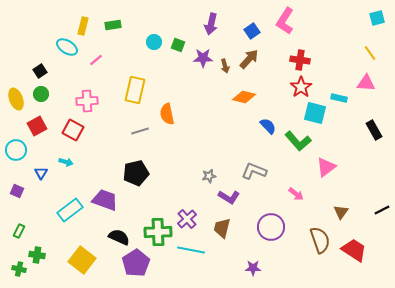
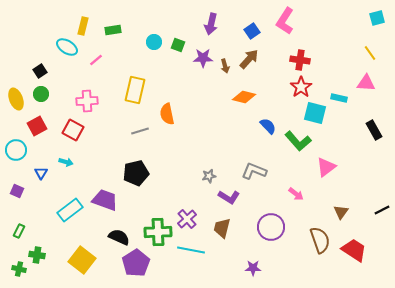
green rectangle at (113, 25): moved 5 px down
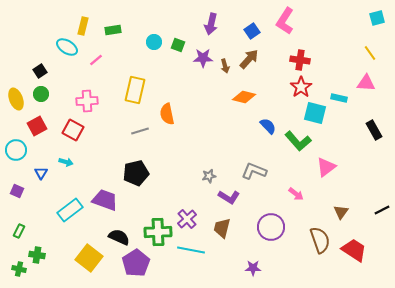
yellow square at (82, 260): moved 7 px right, 2 px up
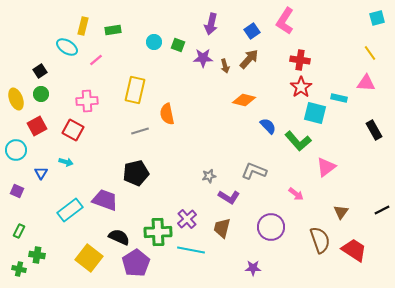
orange diamond at (244, 97): moved 3 px down
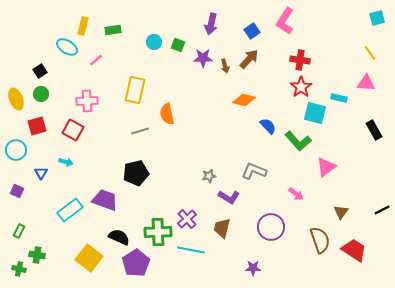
red square at (37, 126): rotated 12 degrees clockwise
